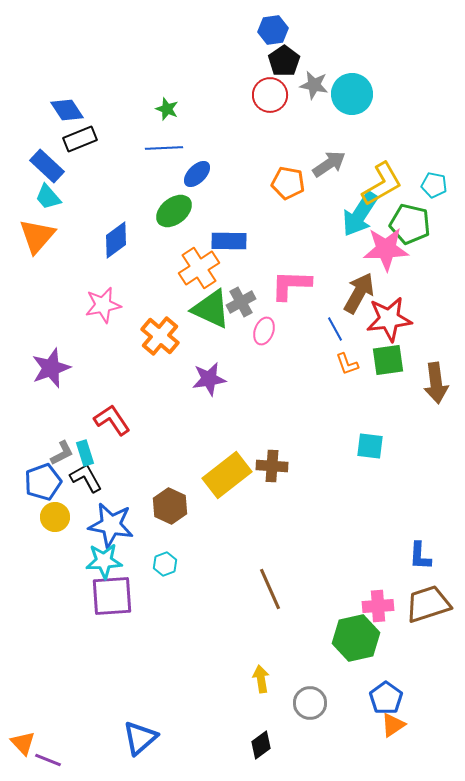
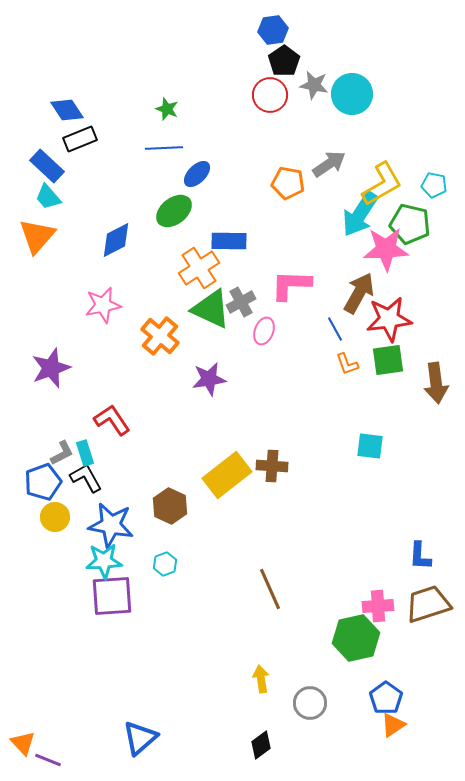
blue diamond at (116, 240): rotated 9 degrees clockwise
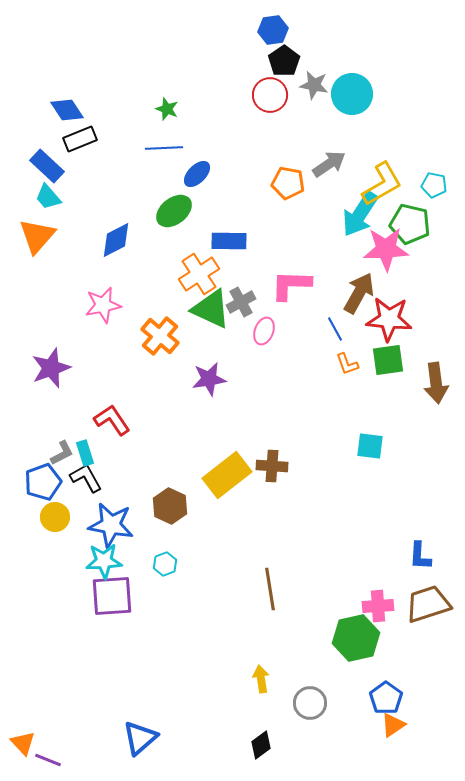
orange cross at (199, 268): moved 6 px down
red star at (389, 319): rotated 12 degrees clockwise
brown line at (270, 589): rotated 15 degrees clockwise
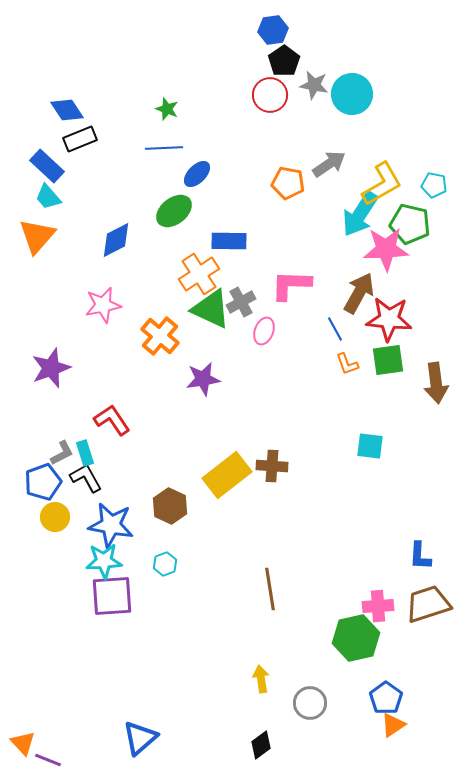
purple star at (209, 379): moved 6 px left
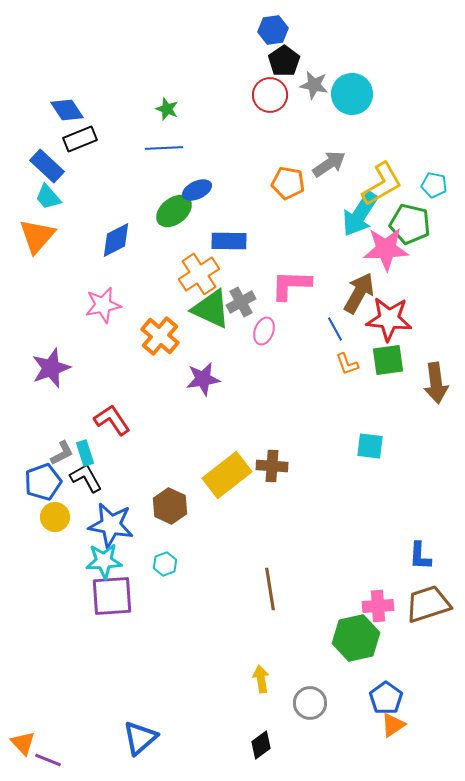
blue ellipse at (197, 174): moved 16 px down; rotated 20 degrees clockwise
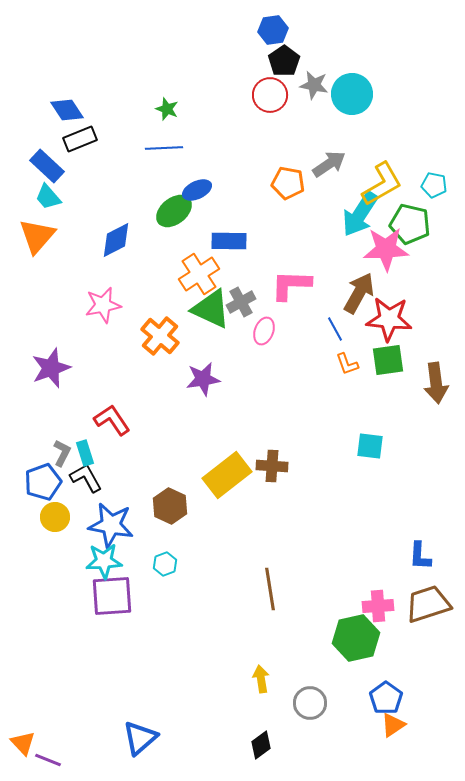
gray L-shape at (62, 453): rotated 36 degrees counterclockwise
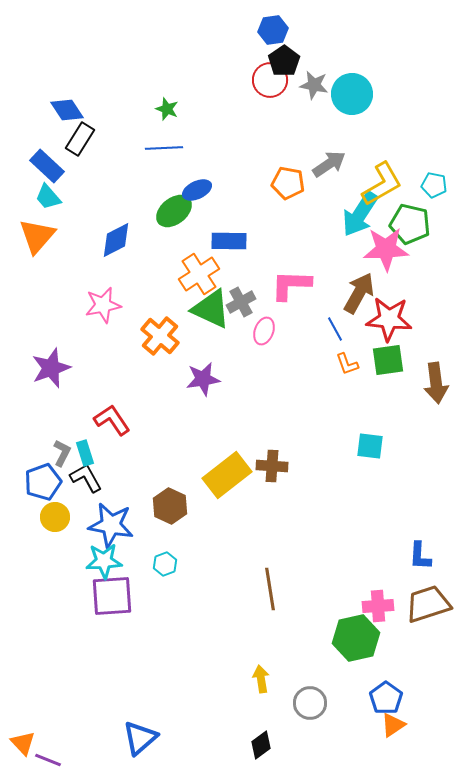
red circle at (270, 95): moved 15 px up
black rectangle at (80, 139): rotated 36 degrees counterclockwise
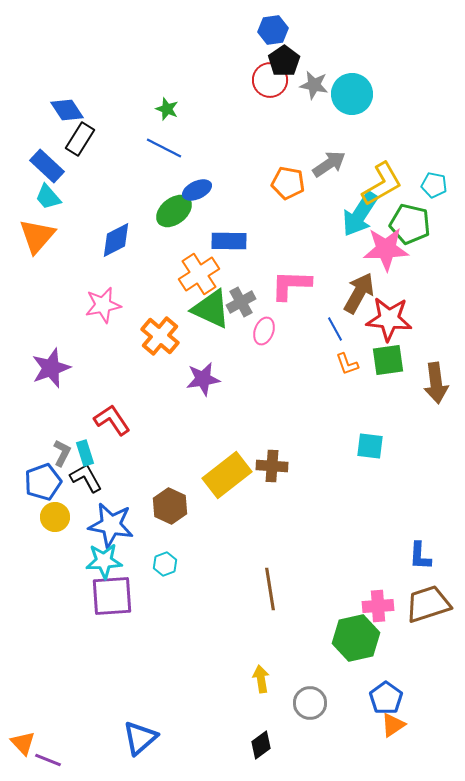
blue line at (164, 148): rotated 30 degrees clockwise
